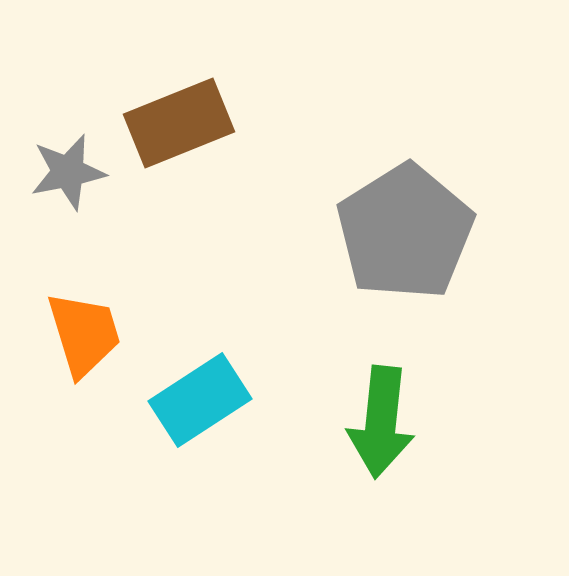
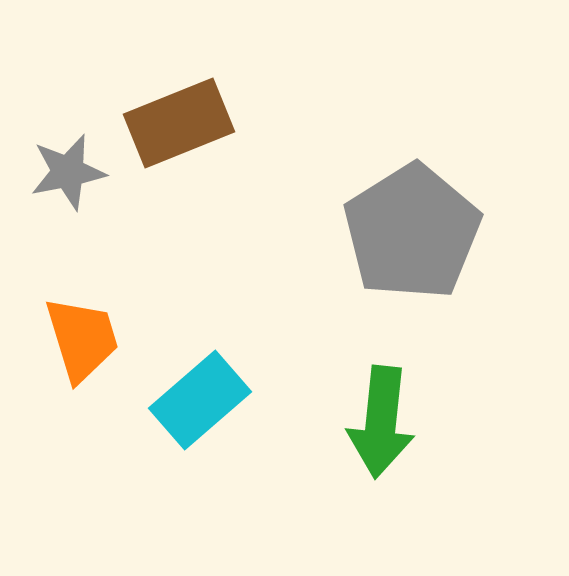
gray pentagon: moved 7 px right
orange trapezoid: moved 2 px left, 5 px down
cyan rectangle: rotated 8 degrees counterclockwise
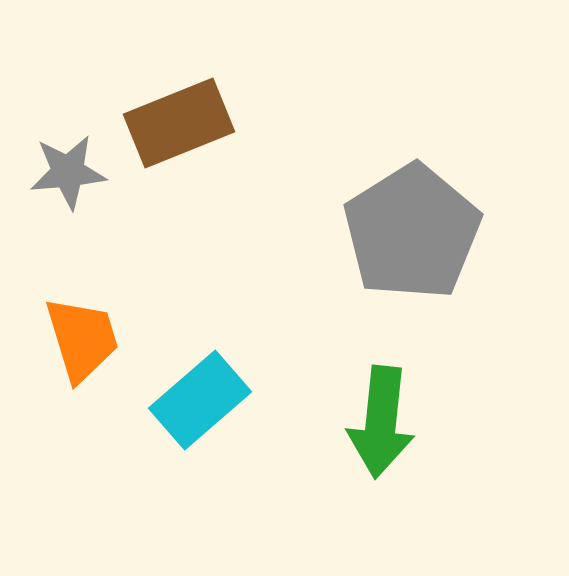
gray star: rotated 6 degrees clockwise
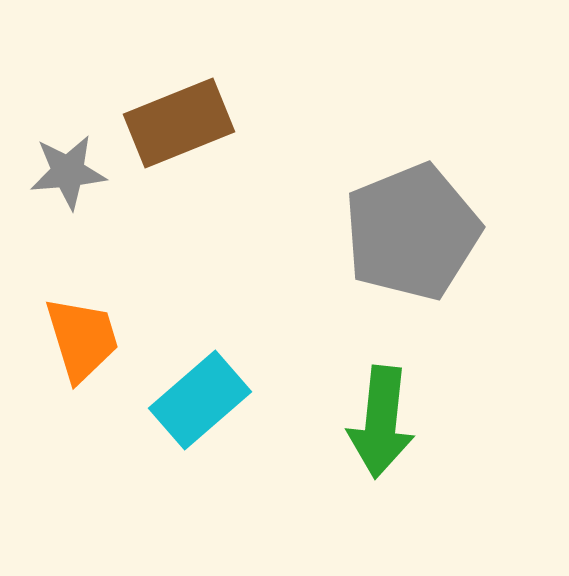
gray pentagon: rotated 10 degrees clockwise
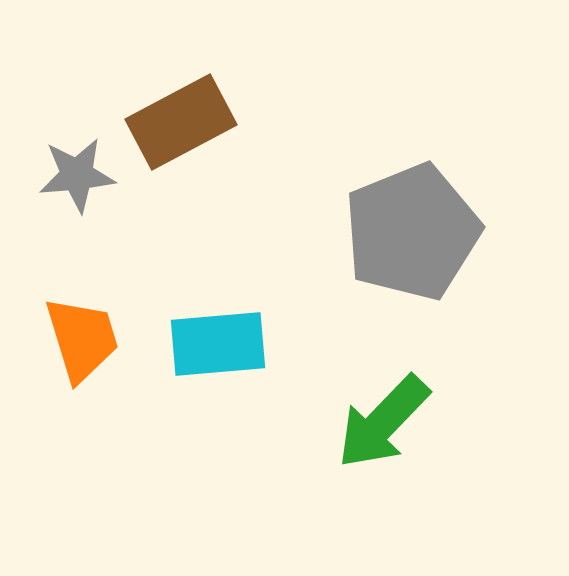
brown rectangle: moved 2 px right, 1 px up; rotated 6 degrees counterclockwise
gray star: moved 9 px right, 3 px down
cyan rectangle: moved 18 px right, 56 px up; rotated 36 degrees clockwise
green arrow: moved 2 px right; rotated 38 degrees clockwise
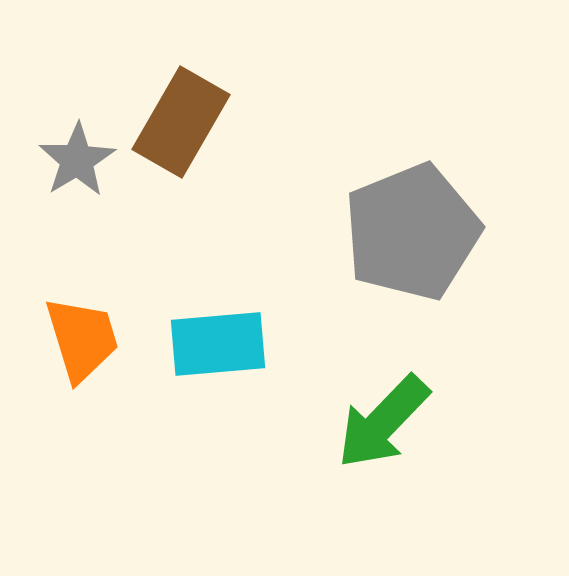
brown rectangle: rotated 32 degrees counterclockwise
gray star: moved 15 px up; rotated 26 degrees counterclockwise
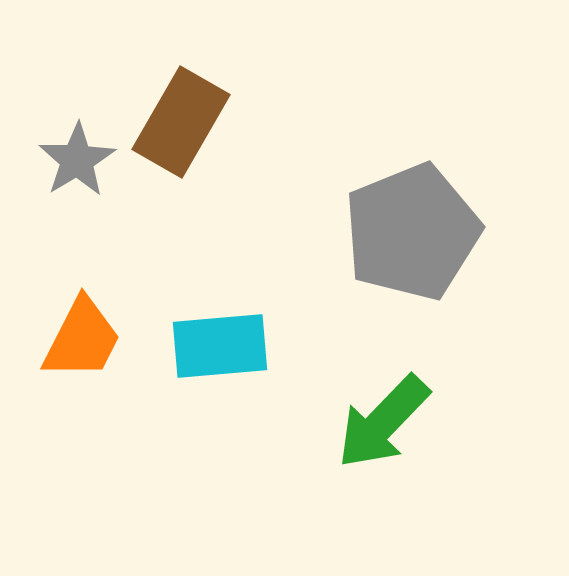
orange trapezoid: rotated 44 degrees clockwise
cyan rectangle: moved 2 px right, 2 px down
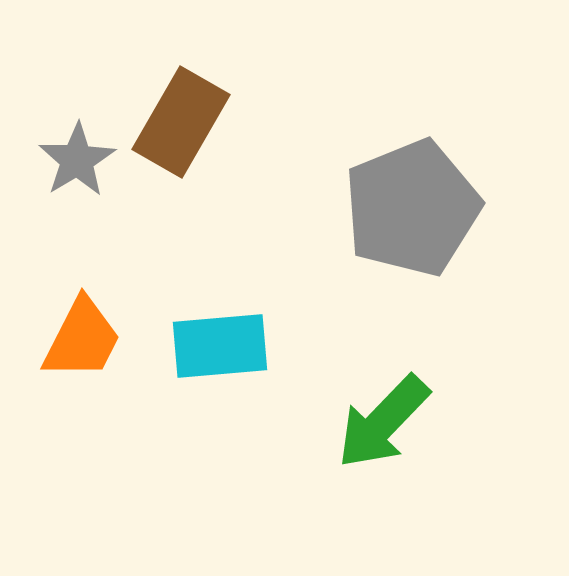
gray pentagon: moved 24 px up
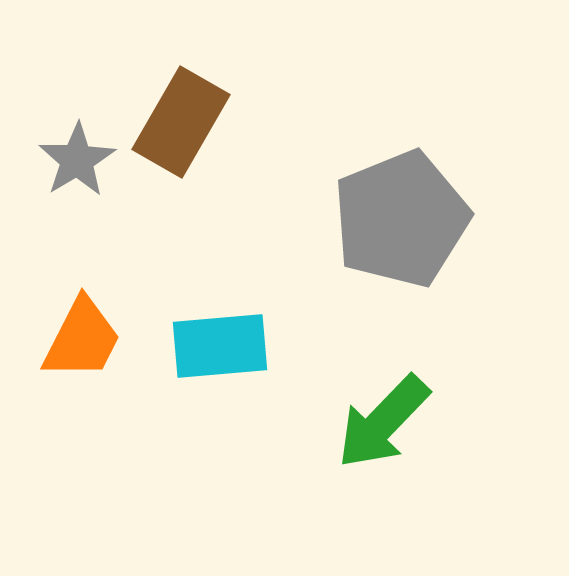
gray pentagon: moved 11 px left, 11 px down
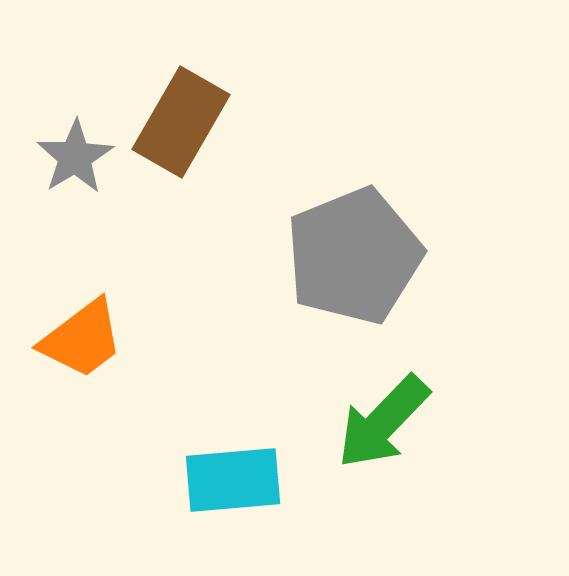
gray star: moved 2 px left, 3 px up
gray pentagon: moved 47 px left, 37 px down
orange trapezoid: rotated 26 degrees clockwise
cyan rectangle: moved 13 px right, 134 px down
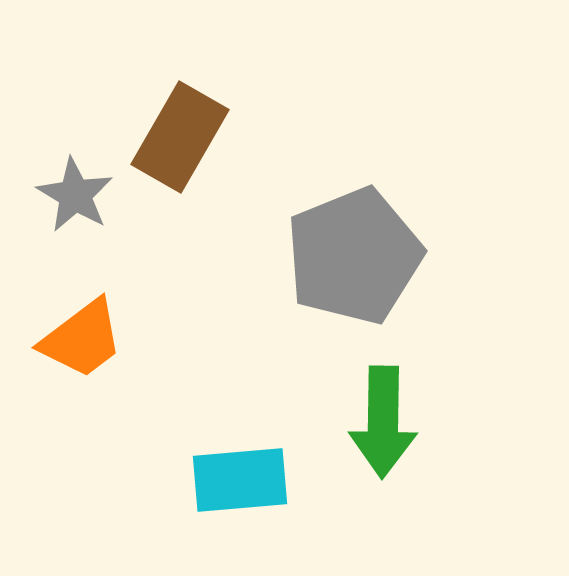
brown rectangle: moved 1 px left, 15 px down
gray star: moved 38 px down; rotated 10 degrees counterclockwise
green arrow: rotated 43 degrees counterclockwise
cyan rectangle: moved 7 px right
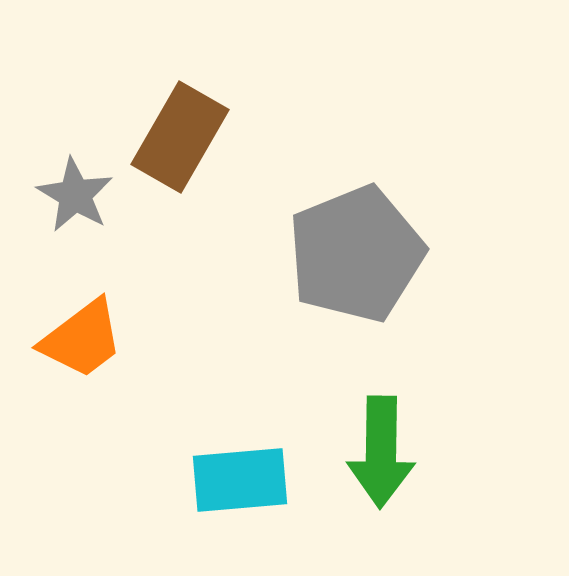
gray pentagon: moved 2 px right, 2 px up
green arrow: moved 2 px left, 30 px down
